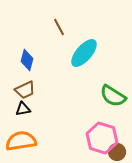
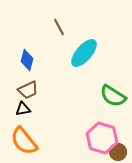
brown trapezoid: moved 3 px right
orange semicircle: moved 3 px right; rotated 120 degrees counterclockwise
brown circle: moved 1 px right
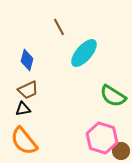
brown circle: moved 3 px right, 1 px up
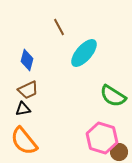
brown circle: moved 2 px left, 1 px down
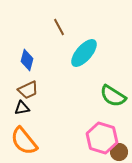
black triangle: moved 1 px left, 1 px up
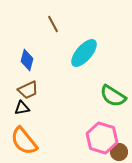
brown line: moved 6 px left, 3 px up
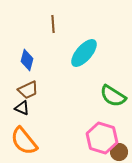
brown line: rotated 24 degrees clockwise
black triangle: rotated 35 degrees clockwise
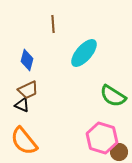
black triangle: moved 3 px up
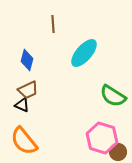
brown circle: moved 1 px left
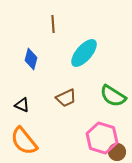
blue diamond: moved 4 px right, 1 px up
brown trapezoid: moved 38 px right, 8 px down
brown circle: moved 1 px left
